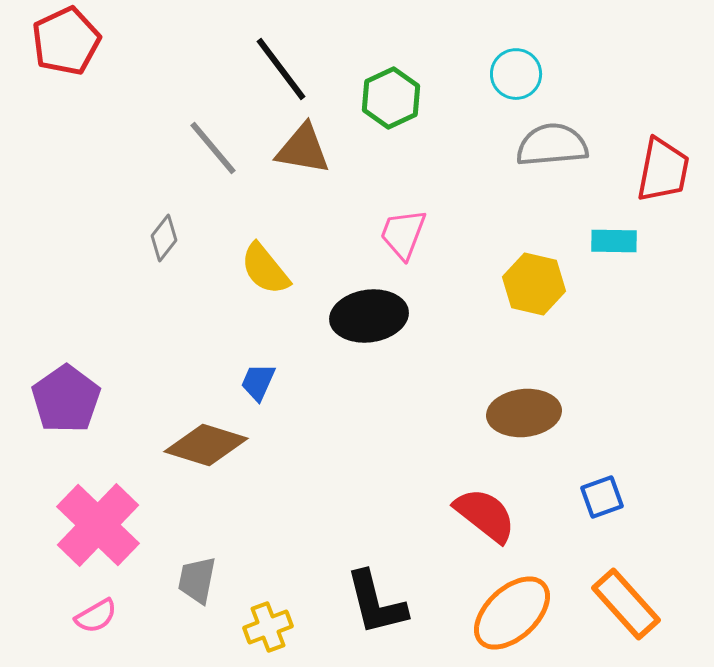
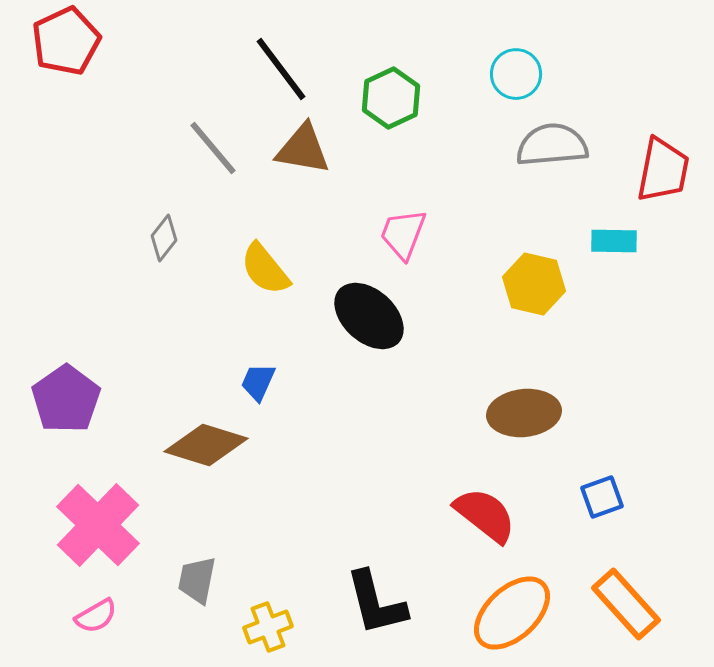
black ellipse: rotated 50 degrees clockwise
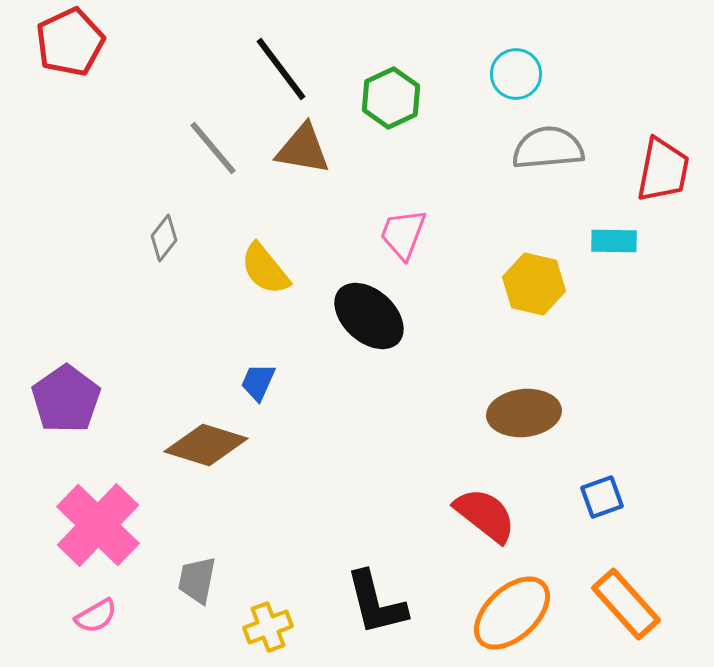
red pentagon: moved 4 px right, 1 px down
gray semicircle: moved 4 px left, 3 px down
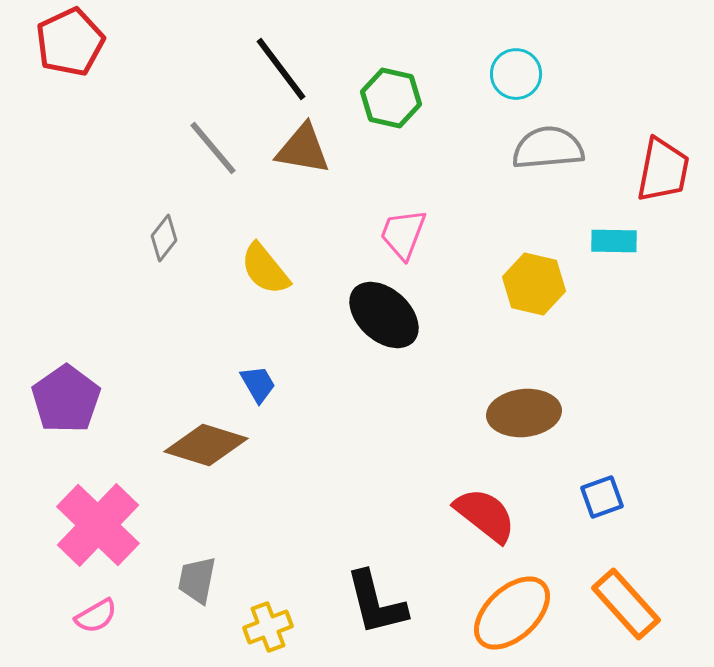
green hexagon: rotated 22 degrees counterclockwise
black ellipse: moved 15 px right, 1 px up
blue trapezoid: moved 2 px down; rotated 126 degrees clockwise
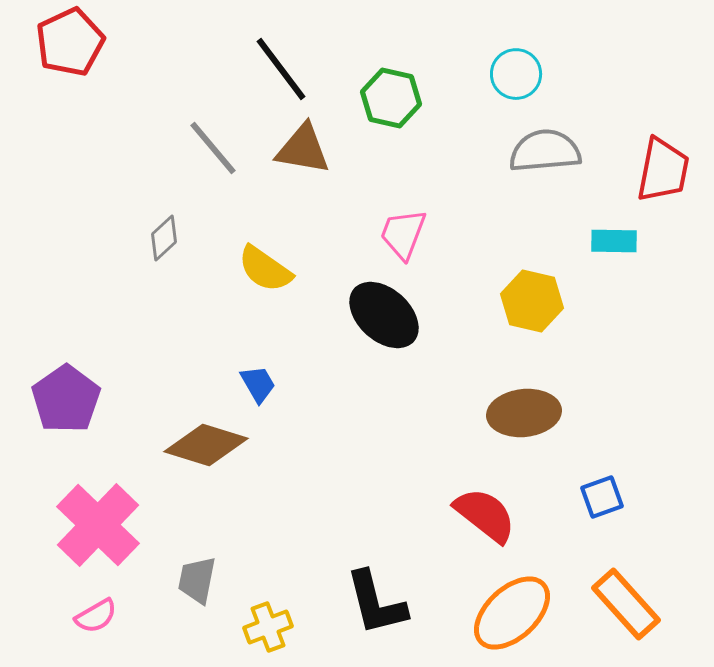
gray semicircle: moved 3 px left, 3 px down
gray diamond: rotated 9 degrees clockwise
yellow semicircle: rotated 16 degrees counterclockwise
yellow hexagon: moved 2 px left, 17 px down
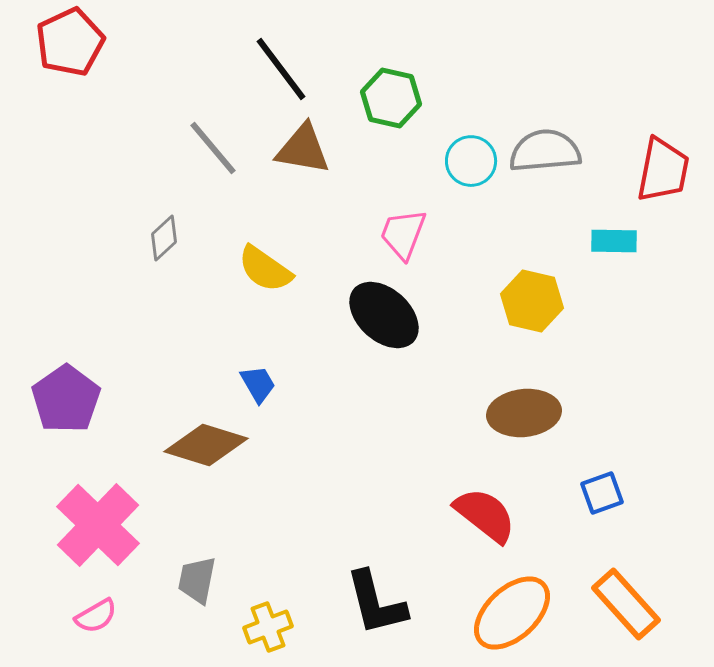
cyan circle: moved 45 px left, 87 px down
blue square: moved 4 px up
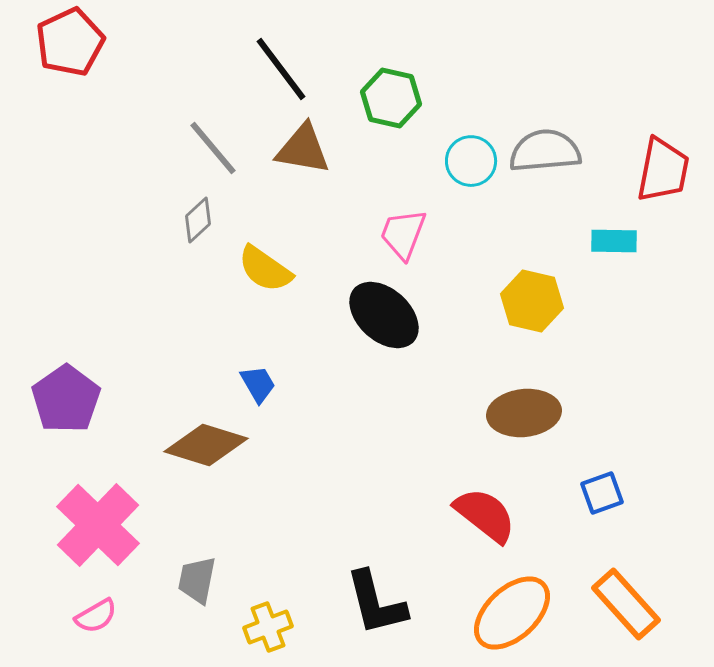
gray diamond: moved 34 px right, 18 px up
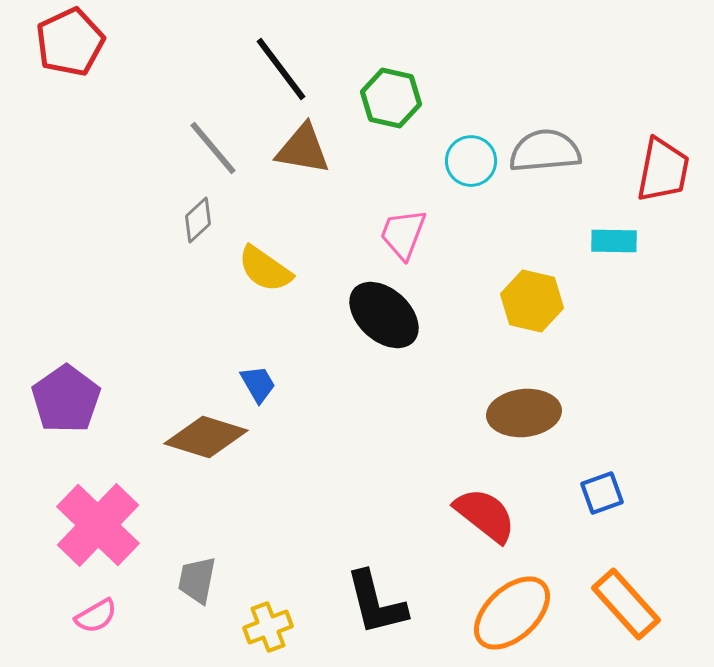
brown diamond: moved 8 px up
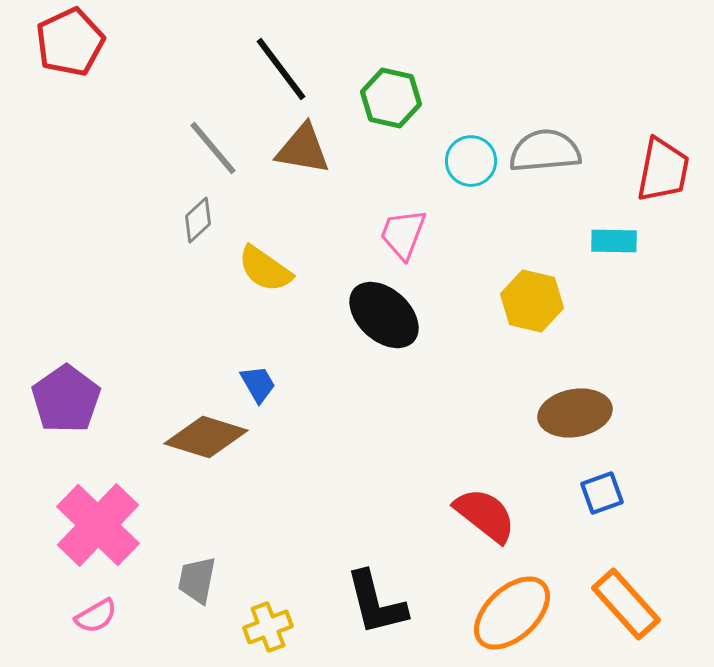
brown ellipse: moved 51 px right; rotated 4 degrees counterclockwise
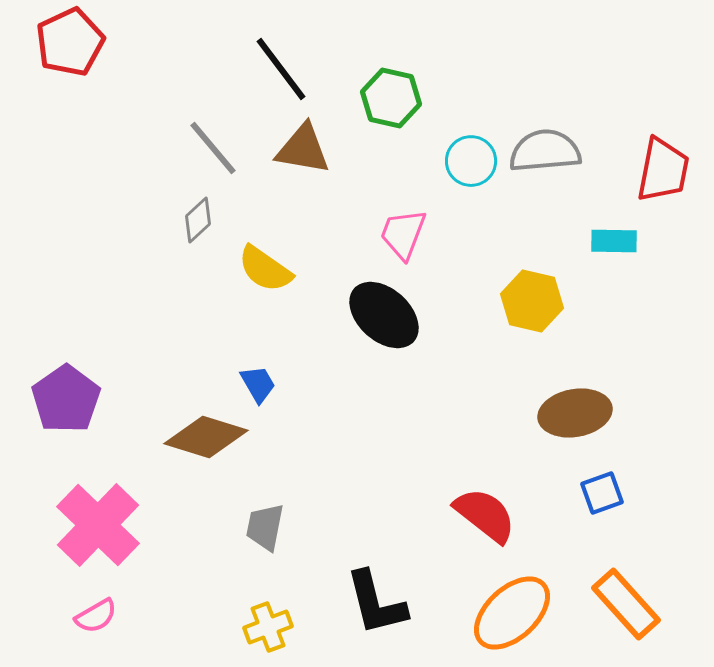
gray trapezoid: moved 68 px right, 53 px up
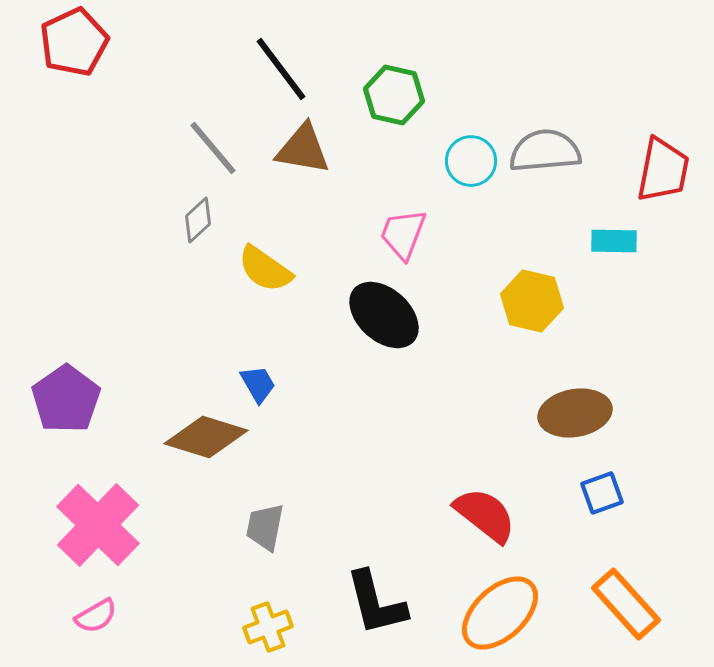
red pentagon: moved 4 px right
green hexagon: moved 3 px right, 3 px up
orange ellipse: moved 12 px left
